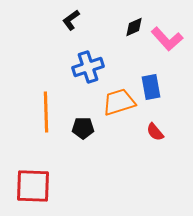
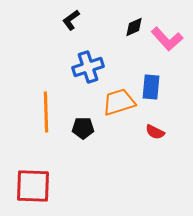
blue rectangle: rotated 15 degrees clockwise
red semicircle: rotated 24 degrees counterclockwise
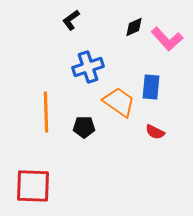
orange trapezoid: rotated 52 degrees clockwise
black pentagon: moved 1 px right, 1 px up
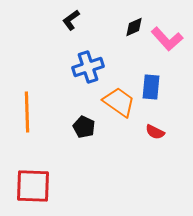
orange line: moved 19 px left
black pentagon: rotated 25 degrees clockwise
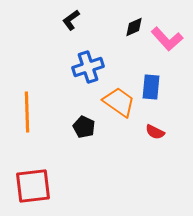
red square: rotated 9 degrees counterclockwise
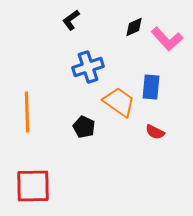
red square: rotated 6 degrees clockwise
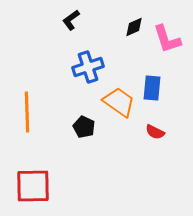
pink L-shape: rotated 24 degrees clockwise
blue rectangle: moved 1 px right, 1 px down
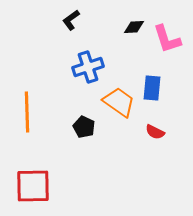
black diamond: rotated 20 degrees clockwise
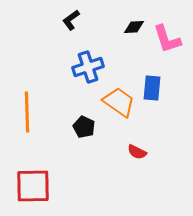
red semicircle: moved 18 px left, 20 px down
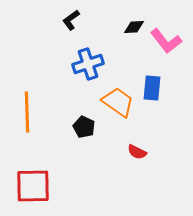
pink L-shape: moved 1 px left, 2 px down; rotated 20 degrees counterclockwise
blue cross: moved 3 px up
orange trapezoid: moved 1 px left
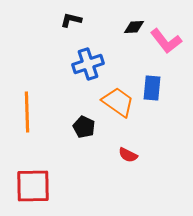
black L-shape: rotated 50 degrees clockwise
red semicircle: moved 9 px left, 3 px down
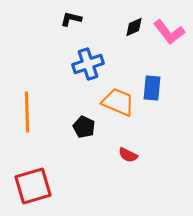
black L-shape: moved 1 px up
black diamond: rotated 20 degrees counterclockwise
pink L-shape: moved 3 px right, 9 px up
orange trapezoid: rotated 12 degrees counterclockwise
red square: rotated 15 degrees counterclockwise
